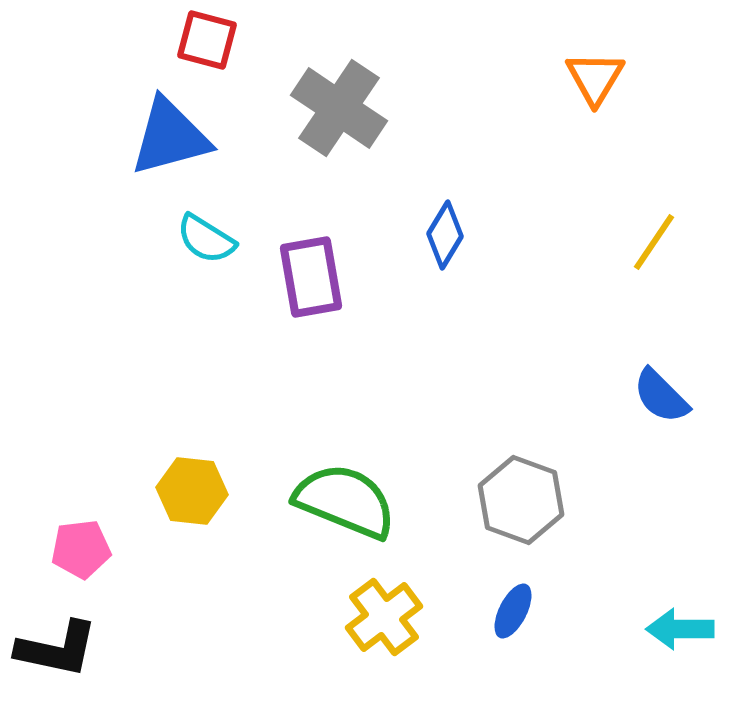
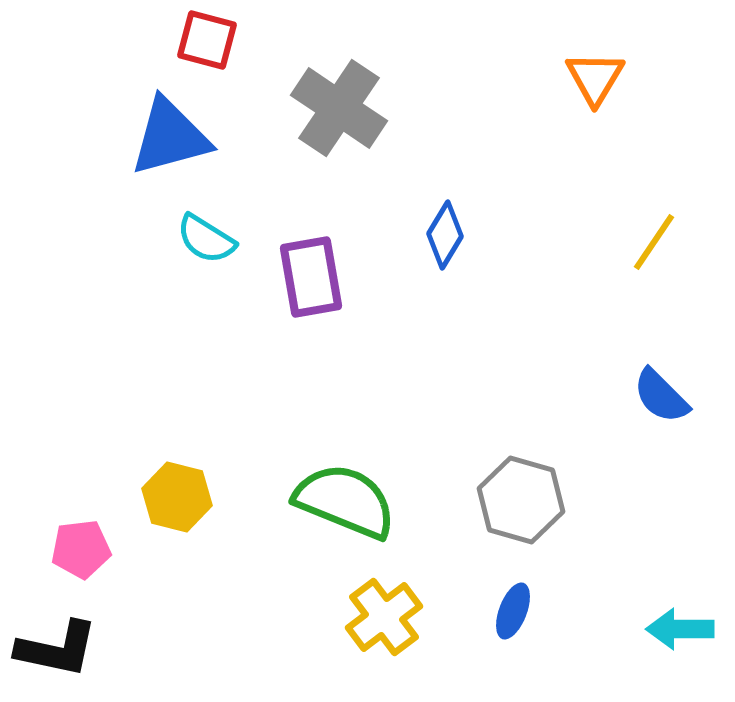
yellow hexagon: moved 15 px left, 6 px down; rotated 8 degrees clockwise
gray hexagon: rotated 4 degrees counterclockwise
blue ellipse: rotated 6 degrees counterclockwise
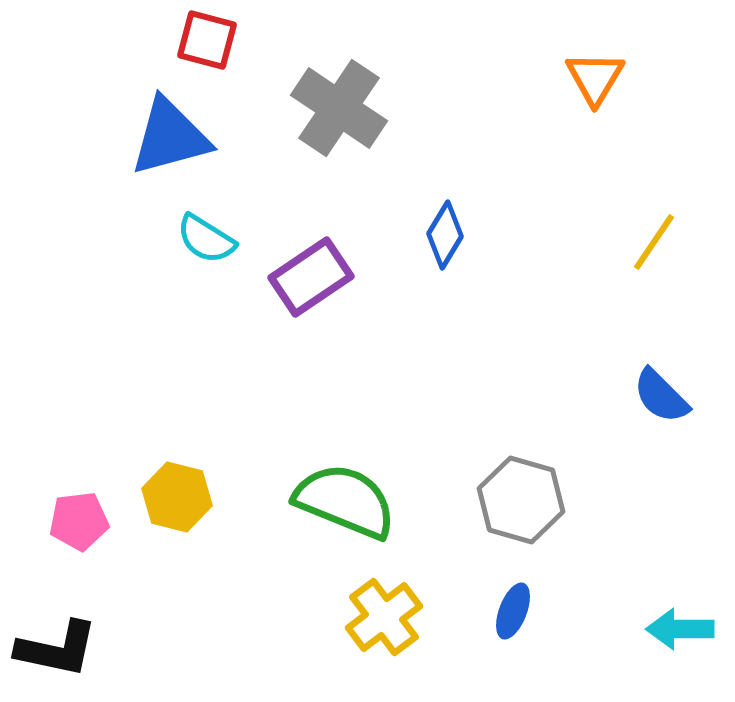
purple rectangle: rotated 66 degrees clockwise
pink pentagon: moved 2 px left, 28 px up
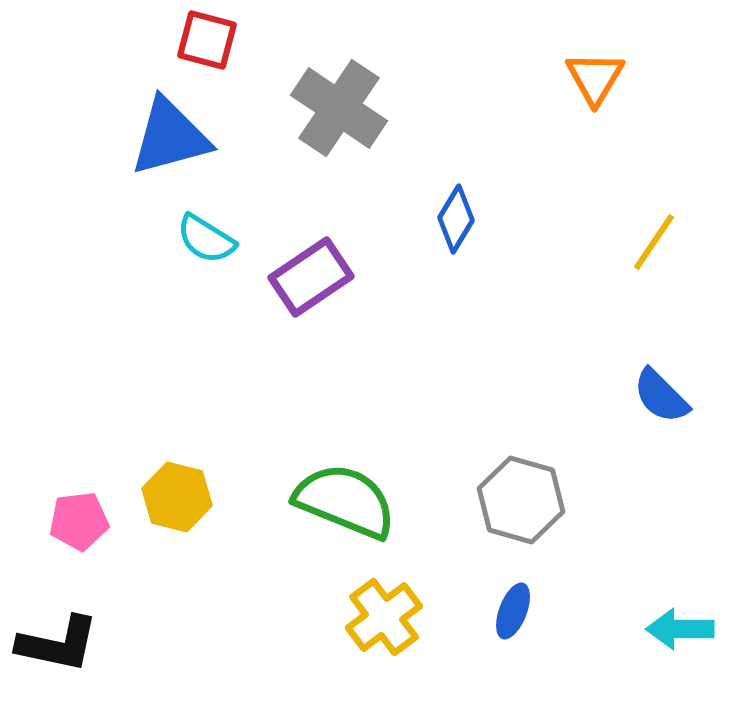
blue diamond: moved 11 px right, 16 px up
black L-shape: moved 1 px right, 5 px up
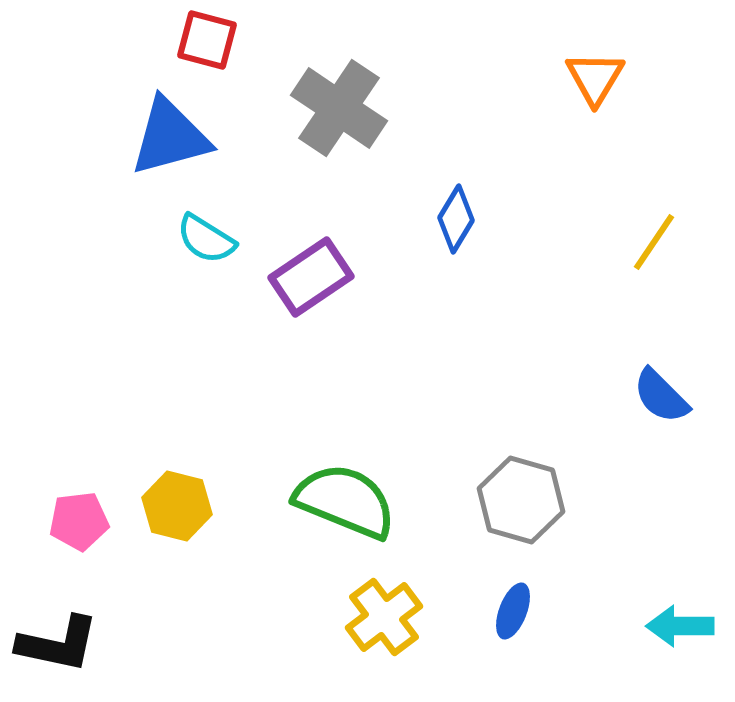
yellow hexagon: moved 9 px down
cyan arrow: moved 3 px up
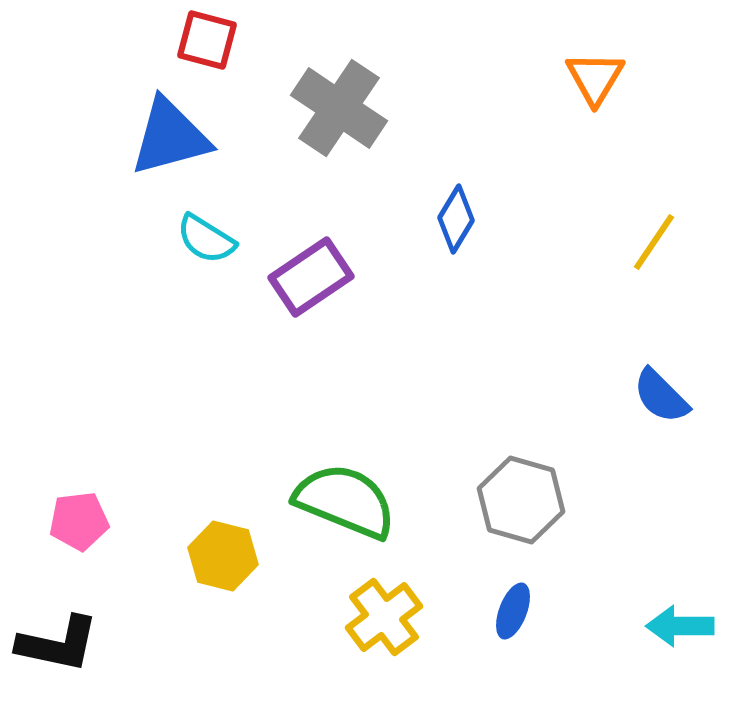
yellow hexagon: moved 46 px right, 50 px down
